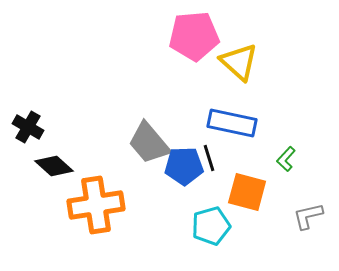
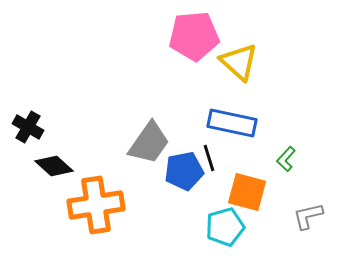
gray trapezoid: rotated 105 degrees counterclockwise
blue pentagon: moved 5 px down; rotated 9 degrees counterclockwise
cyan pentagon: moved 14 px right, 1 px down
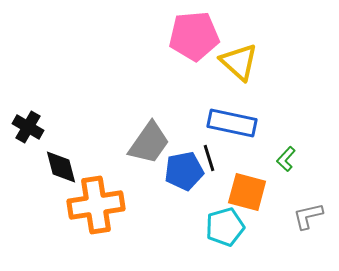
black diamond: moved 7 px right, 1 px down; rotated 33 degrees clockwise
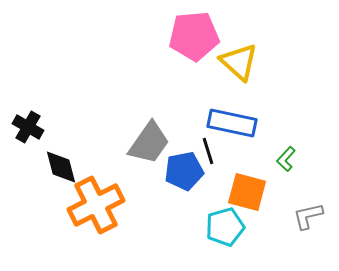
black line: moved 1 px left, 7 px up
orange cross: rotated 18 degrees counterclockwise
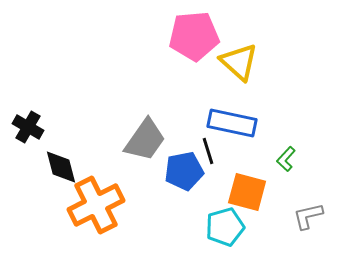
gray trapezoid: moved 4 px left, 3 px up
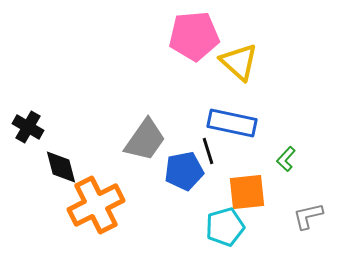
orange square: rotated 21 degrees counterclockwise
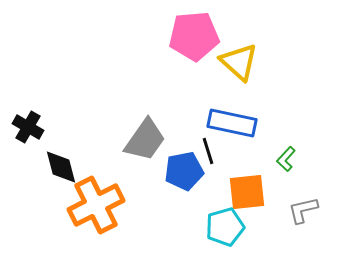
gray L-shape: moved 5 px left, 6 px up
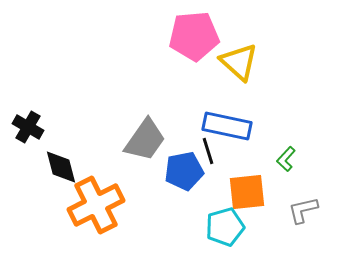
blue rectangle: moved 5 px left, 3 px down
